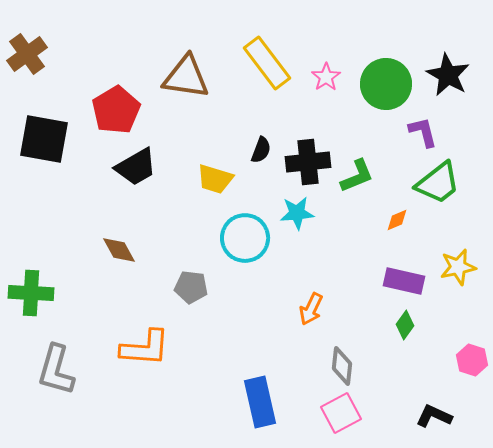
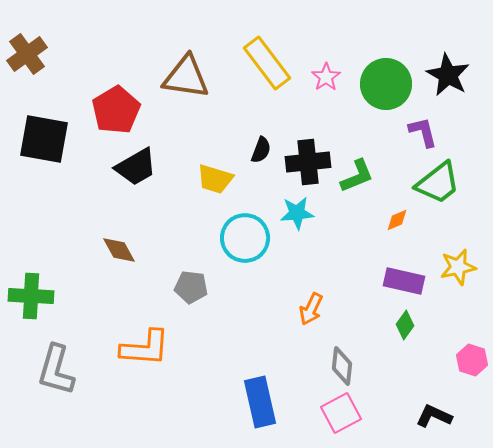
green cross: moved 3 px down
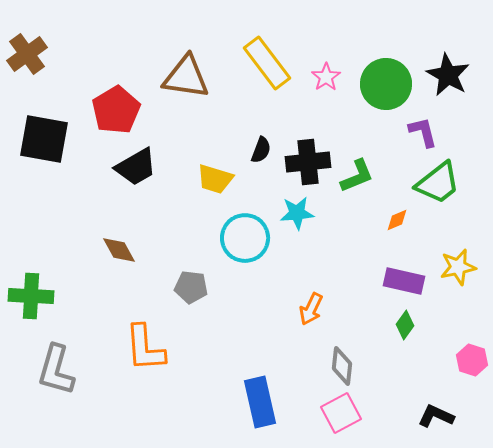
orange L-shape: rotated 82 degrees clockwise
black L-shape: moved 2 px right
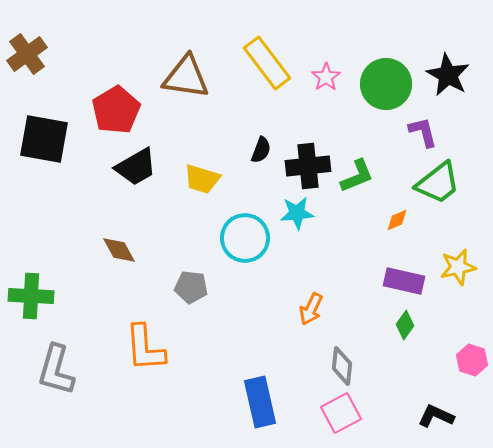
black cross: moved 4 px down
yellow trapezoid: moved 13 px left
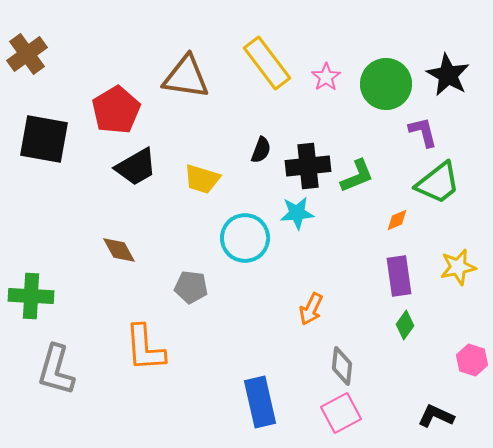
purple rectangle: moved 5 px left, 5 px up; rotated 69 degrees clockwise
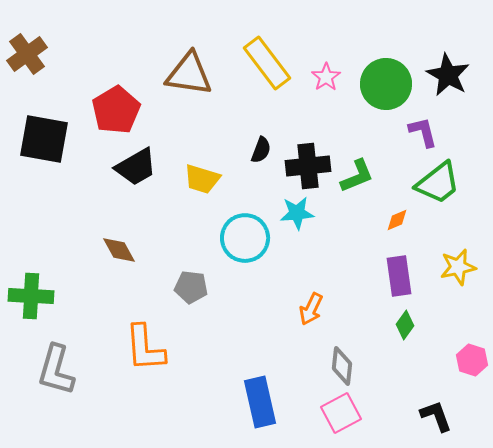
brown triangle: moved 3 px right, 3 px up
black L-shape: rotated 45 degrees clockwise
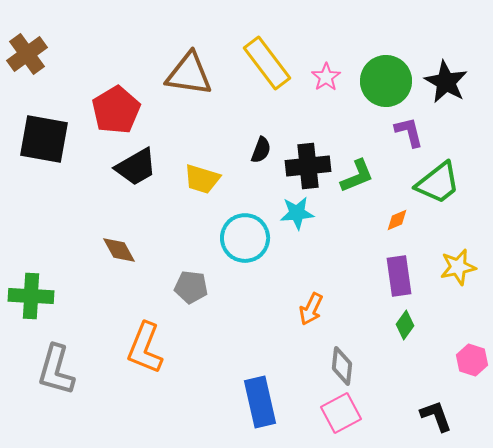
black star: moved 2 px left, 7 px down
green circle: moved 3 px up
purple L-shape: moved 14 px left
orange L-shape: rotated 26 degrees clockwise
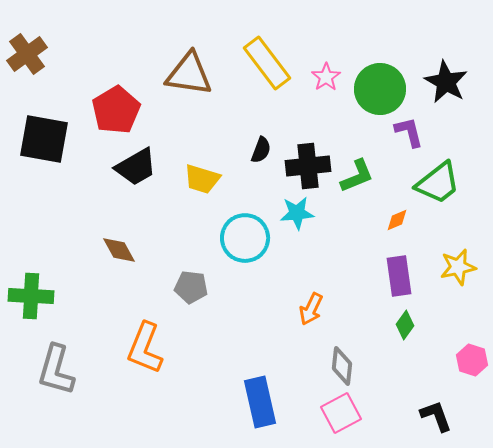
green circle: moved 6 px left, 8 px down
